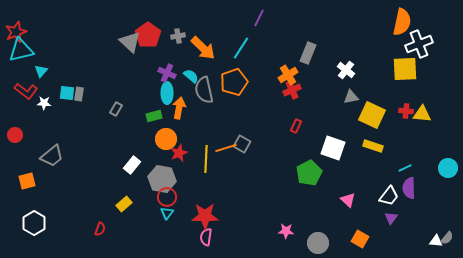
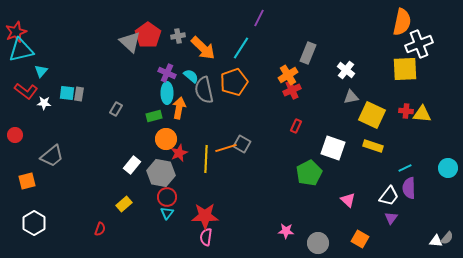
gray hexagon at (162, 179): moved 1 px left, 6 px up
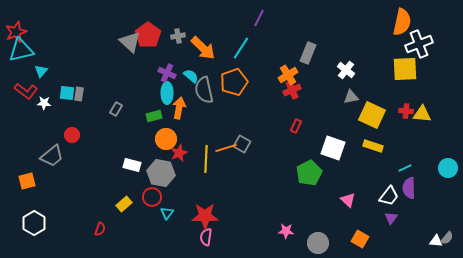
red circle at (15, 135): moved 57 px right
white rectangle at (132, 165): rotated 66 degrees clockwise
red circle at (167, 197): moved 15 px left
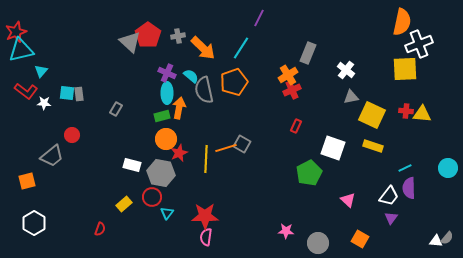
gray rectangle at (79, 94): rotated 16 degrees counterclockwise
green rectangle at (154, 116): moved 8 px right
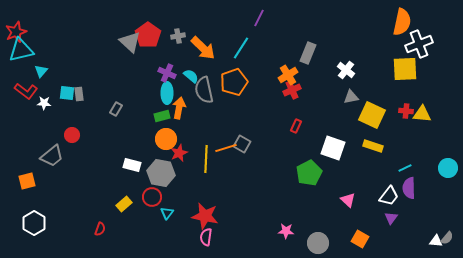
red star at (205, 216): rotated 12 degrees clockwise
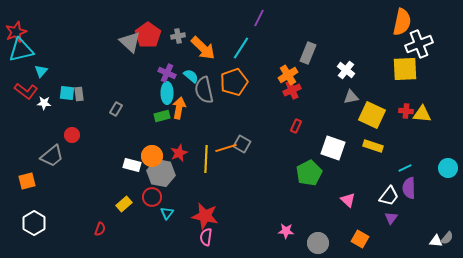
orange circle at (166, 139): moved 14 px left, 17 px down
